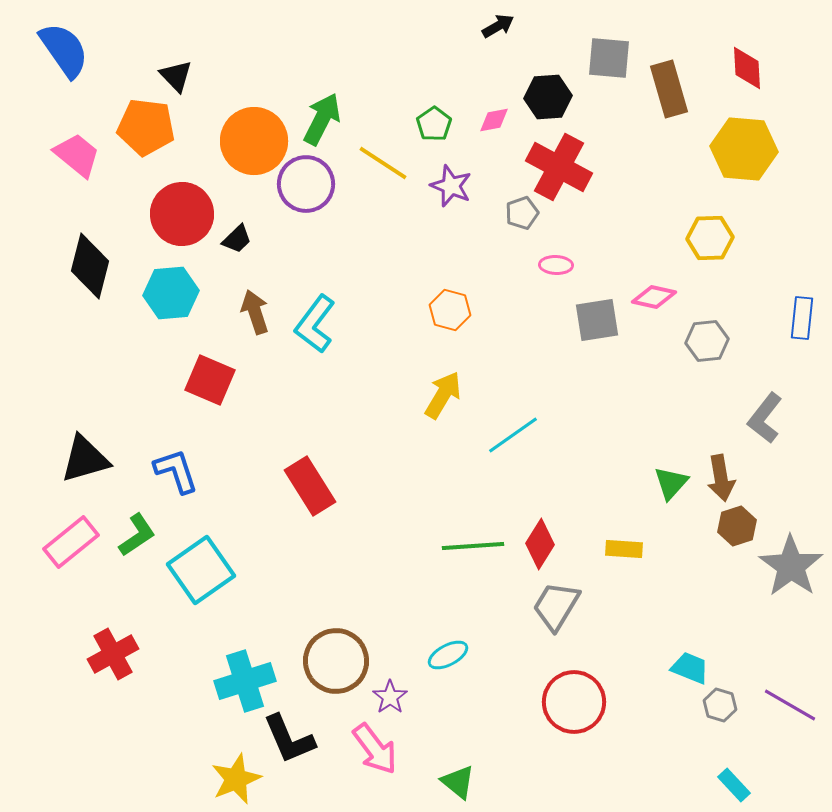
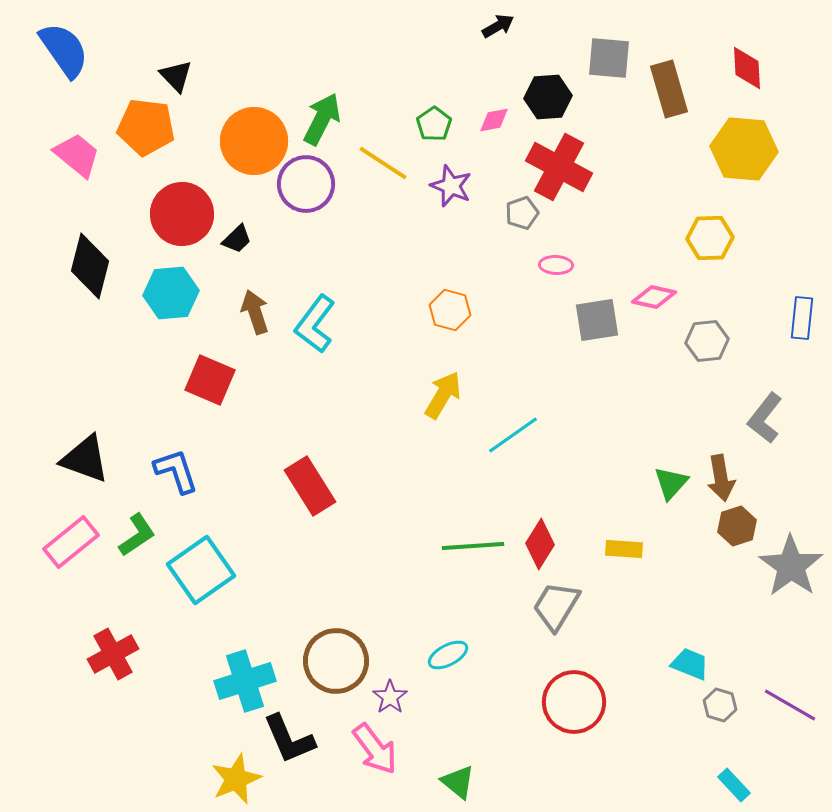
black triangle at (85, 459): rotated 36 degrees clockwise
cyan trapezoid at (690, 668): moved 4 px up
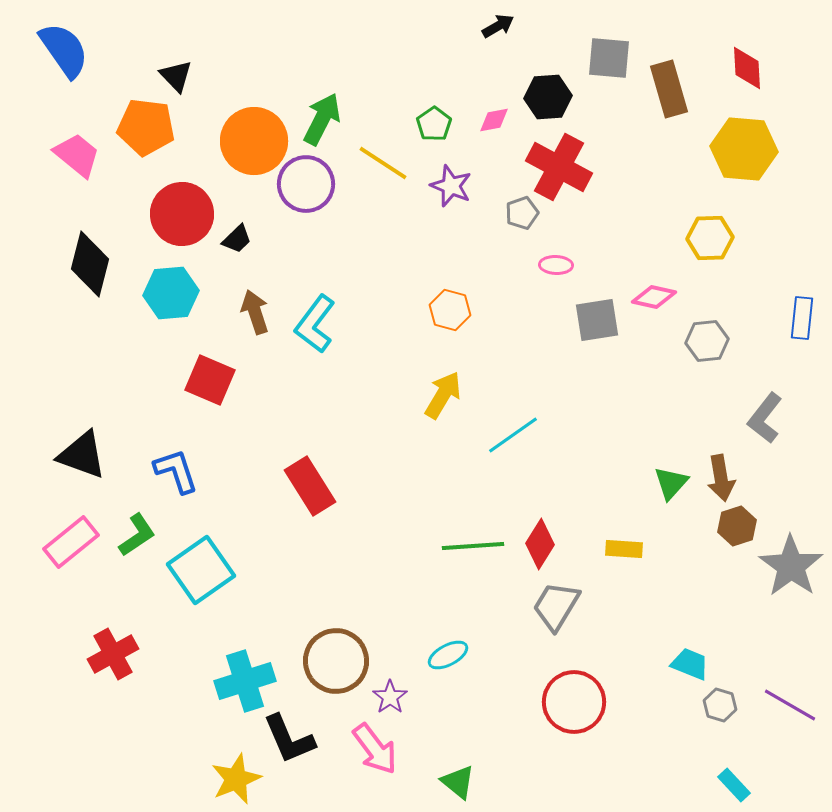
black diamond at (90, 266): moved 2 px up
black triangle at (85, 459): moved 3 px left, 4 px up
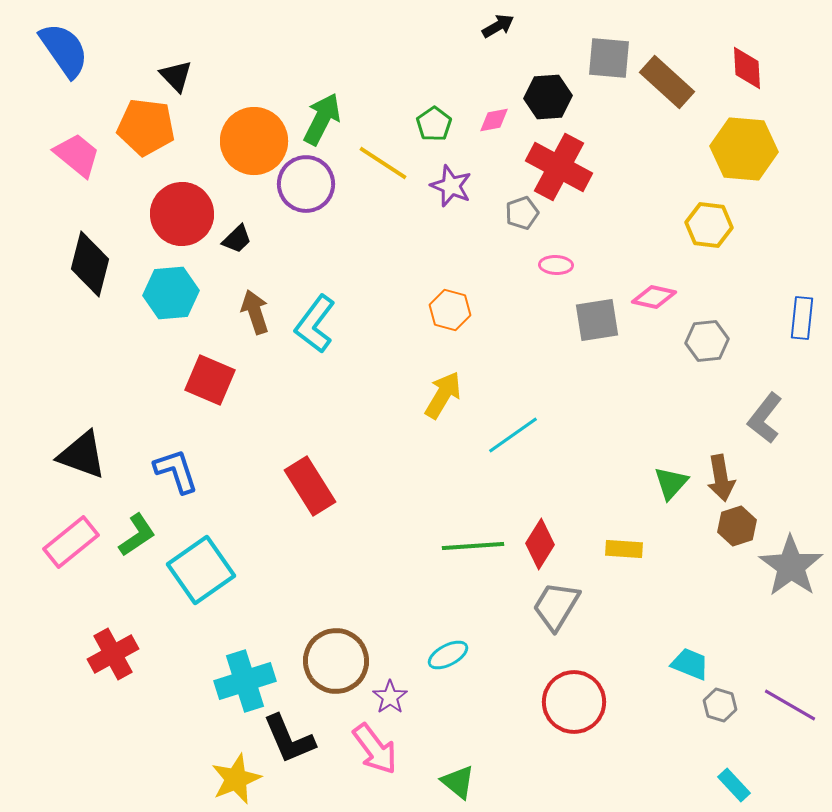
brown rectangle at (669, 89): moved 2 px left, 7 px up; rotated 32 degrees counterclockwise
yellow hexagon at (710, 238): moved 1 px left, 13 px up; rotated 9 degrees clockwise
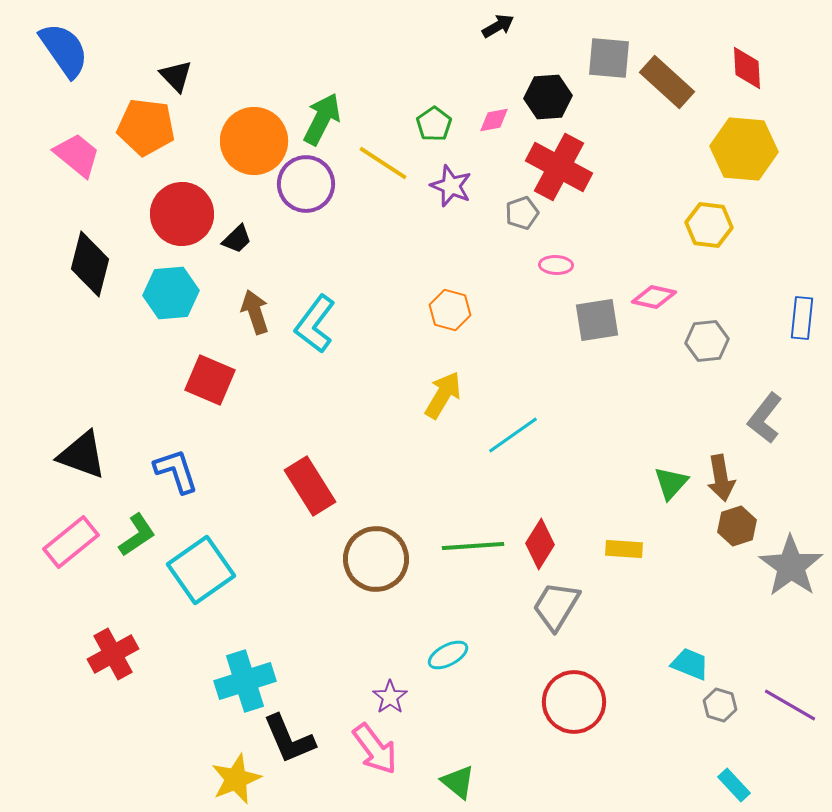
brown circle at (336, 661): moved 40 px right, 102 px up
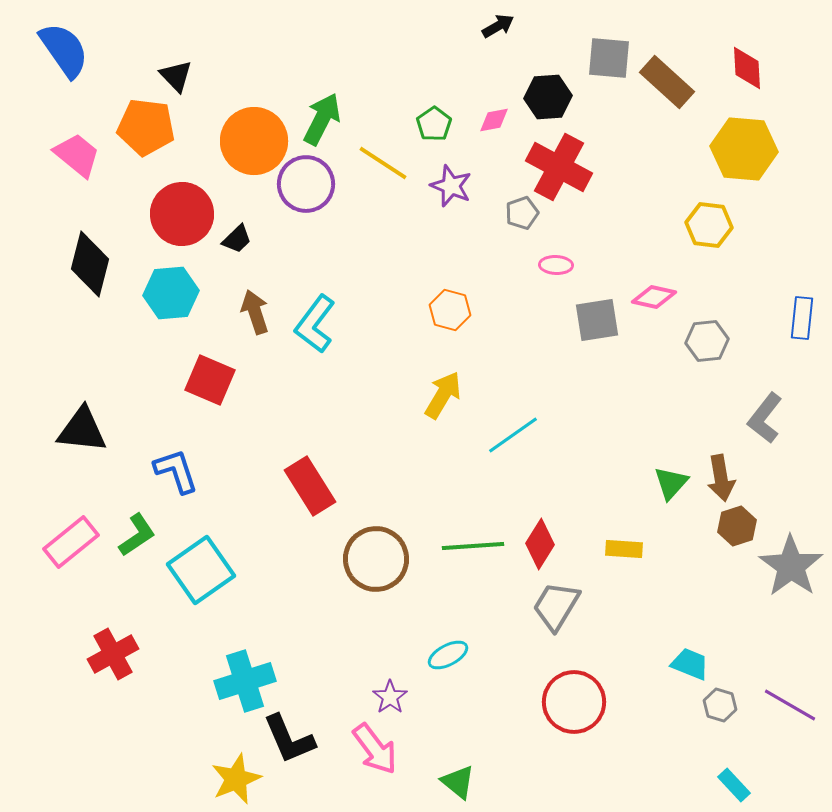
black triangle at (82, 455): moved 25 px up; rotated 14 degrees counterclockwise
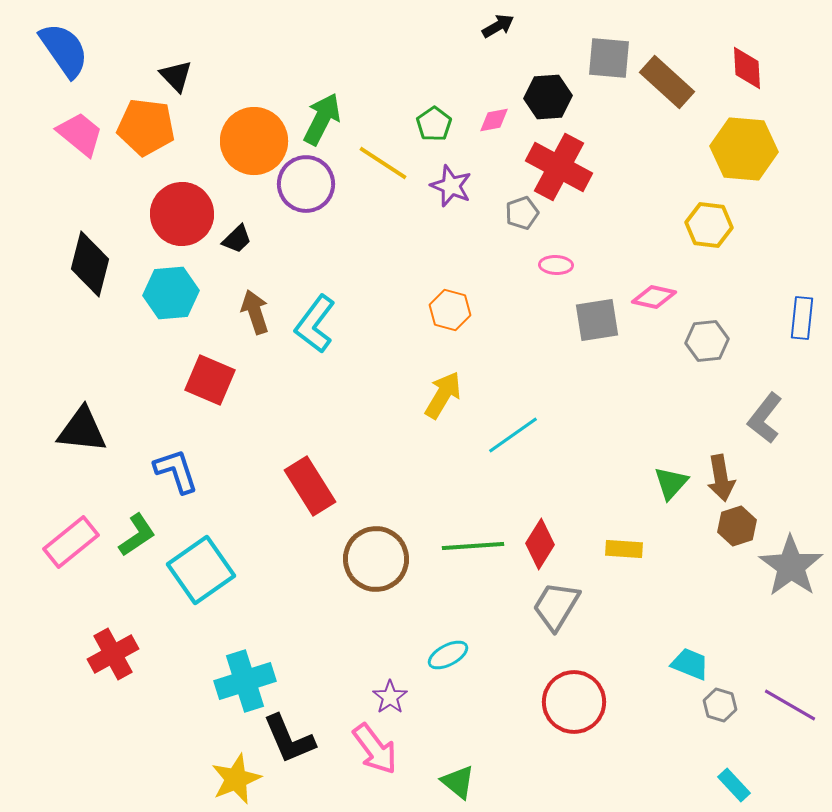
pink trapezoid at (77, 155): moved 3 px right, 21 px up
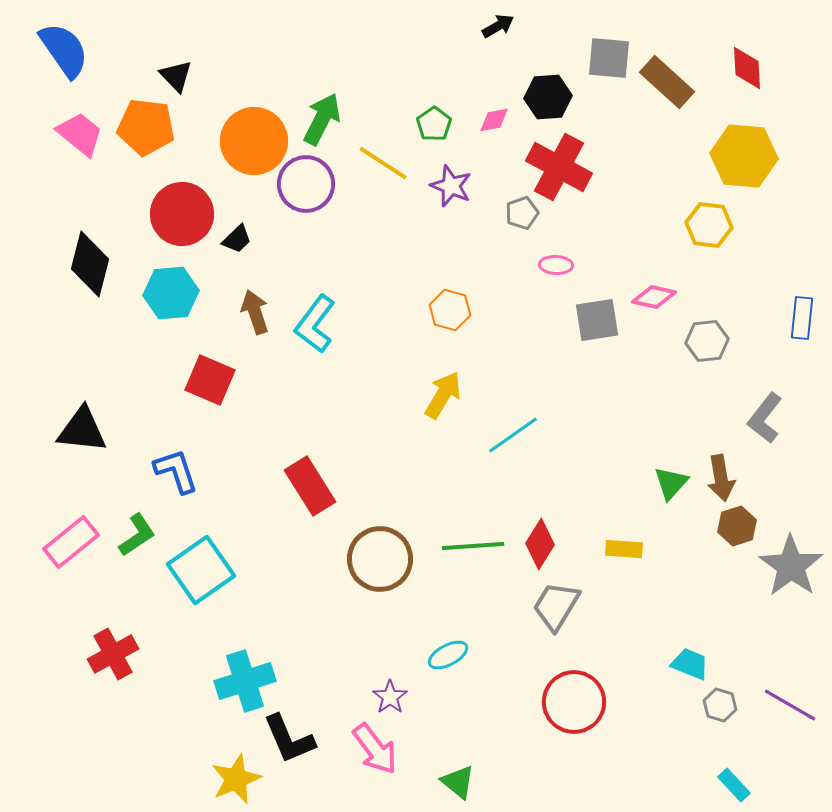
yellow hexagon at (744, 149): moved 7 px down
brown circle at (376, 559): moved 4 px right
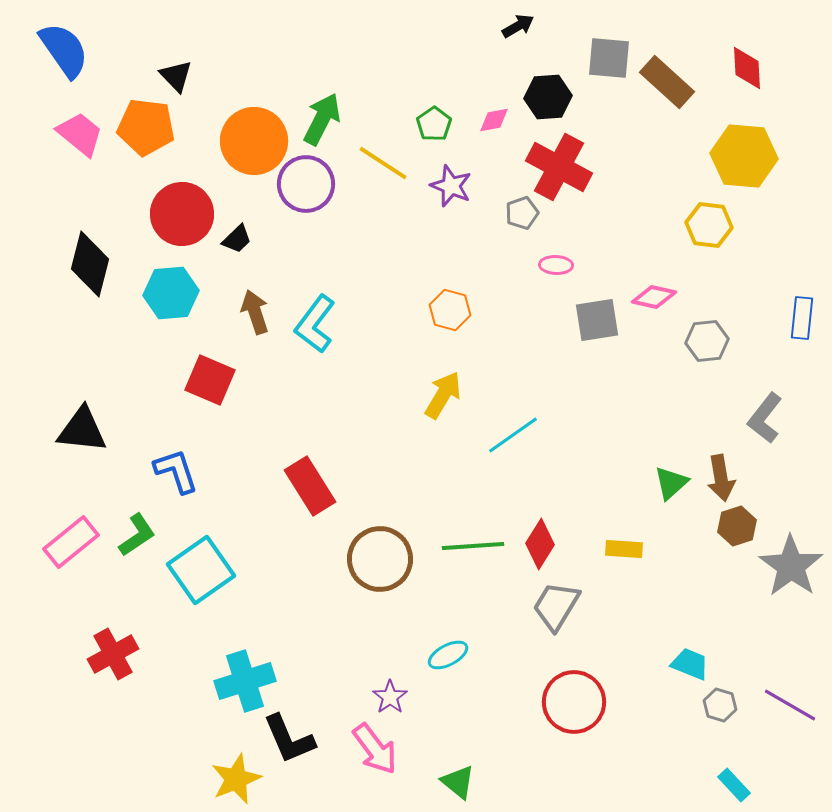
black arrow at (498, 26): moved 20 px right
green triangle at (671, 483): rotated 6 degrees clockwise
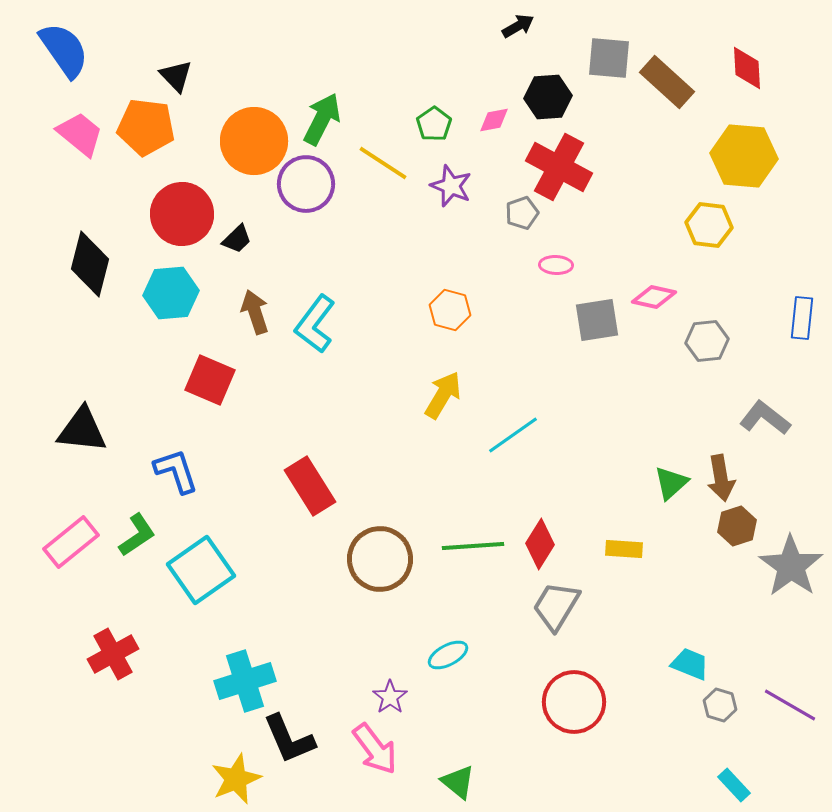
gray L-shape at (765, 418): rotated 90 degrees clockwise
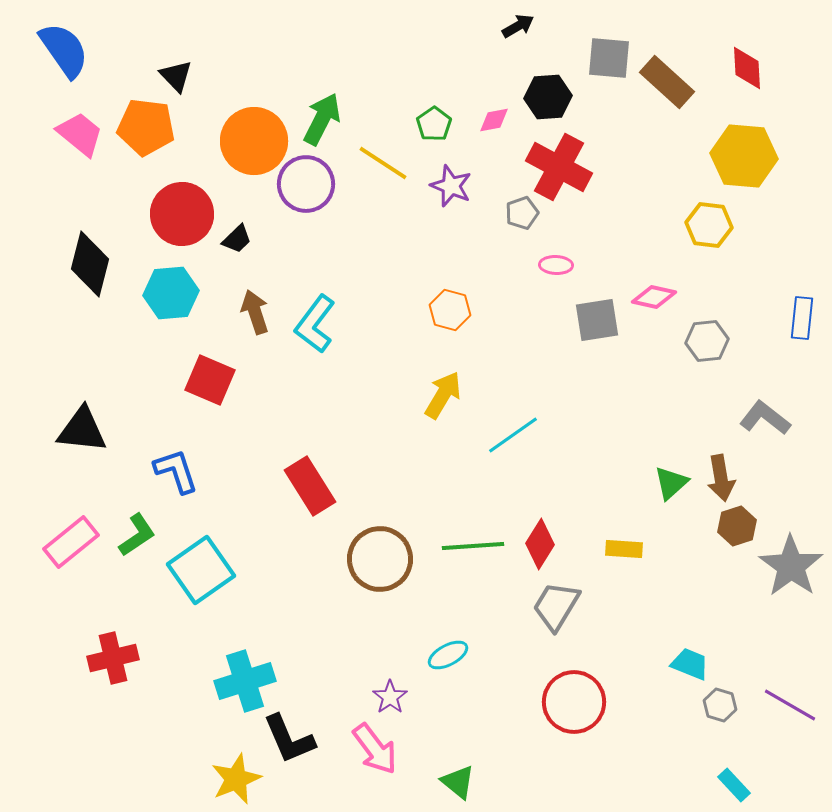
red cross at (113, 654): moved 4 px down; rotated 15 degrees clockwise
